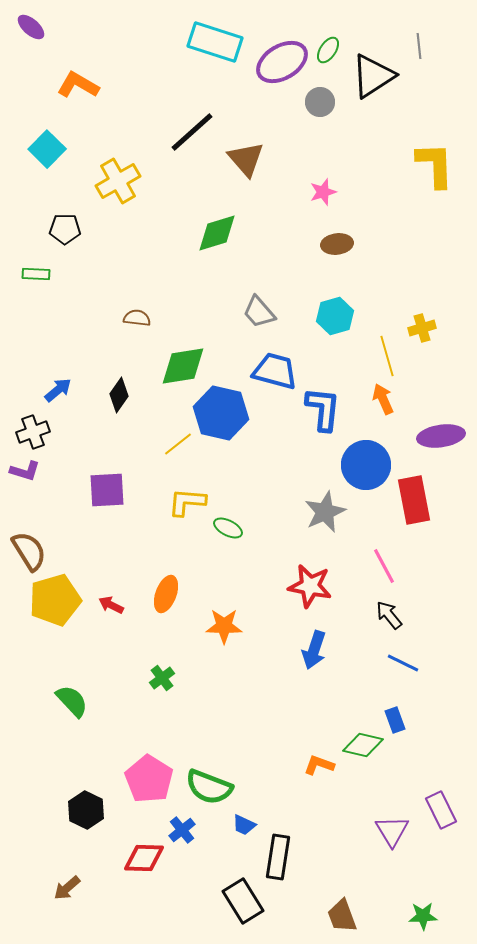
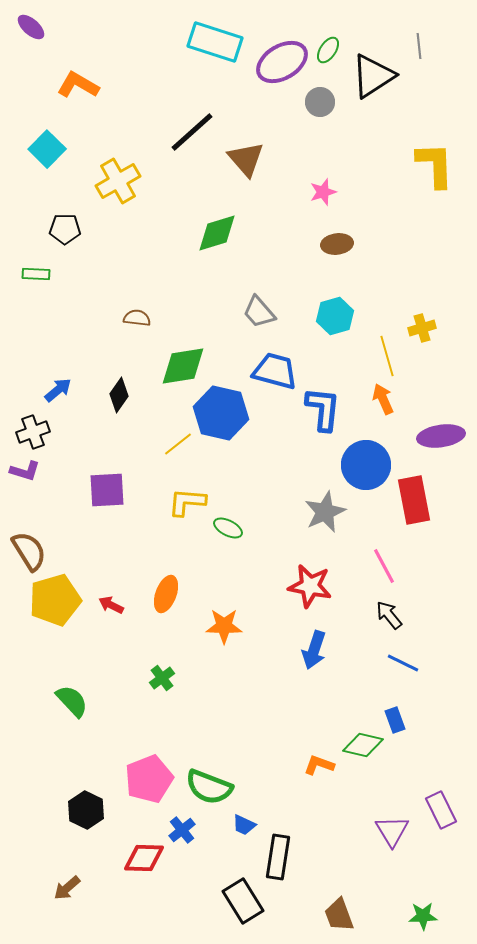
pink pentagon at (149, 779): rotated 18 degrees clockwise
brown trapezoid at (342, 916): moved 3 px left, 1 px up
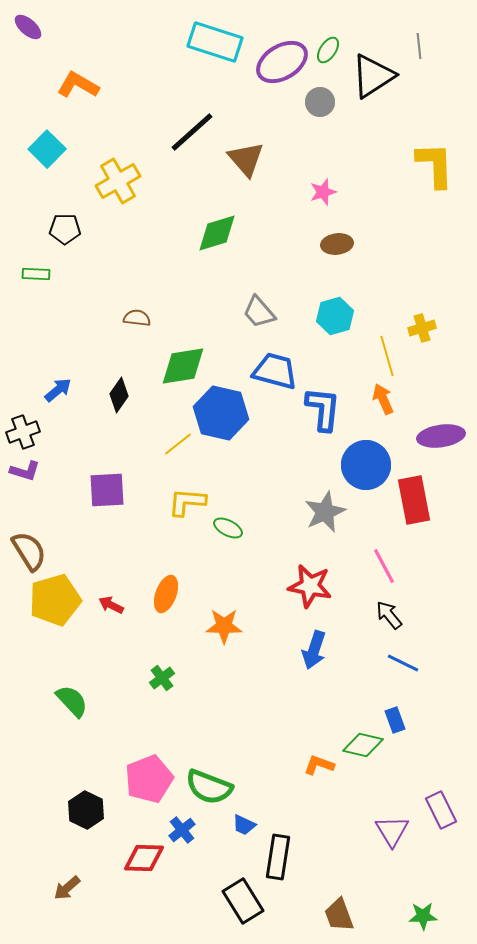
purple ellipse at (31, 27): moved 3 px left
black cross at (33, 432): moved 10 px left
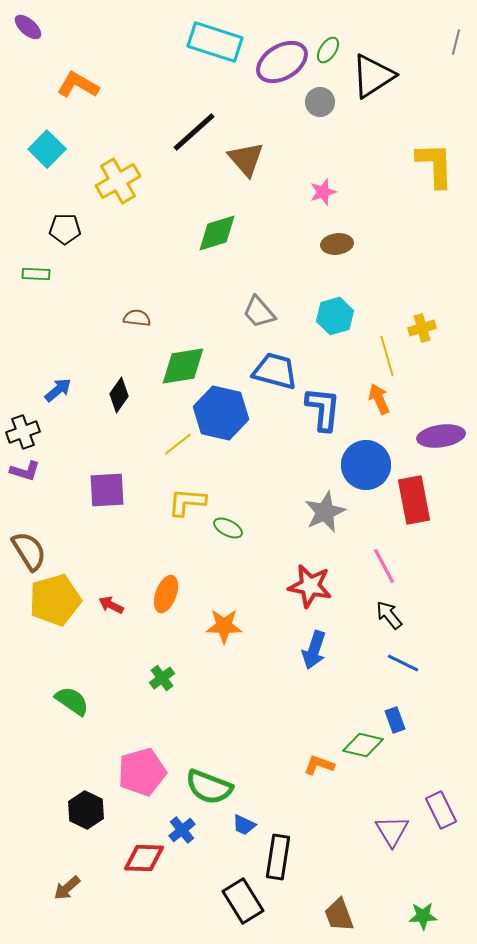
gray line at (419, 46): moved 37 px right, 4 px up; rotated 20 degrees clockwise
black line at (192, 132): moved 2 px right
orange arrow at (383, 399): moved 4 px left
green semicircle at (72, 701): rotated 12 degrees counterclockwise
pink pentagon at (149, 779): moved 7 px left, 7 px up; rotated 6 degrees clockwise
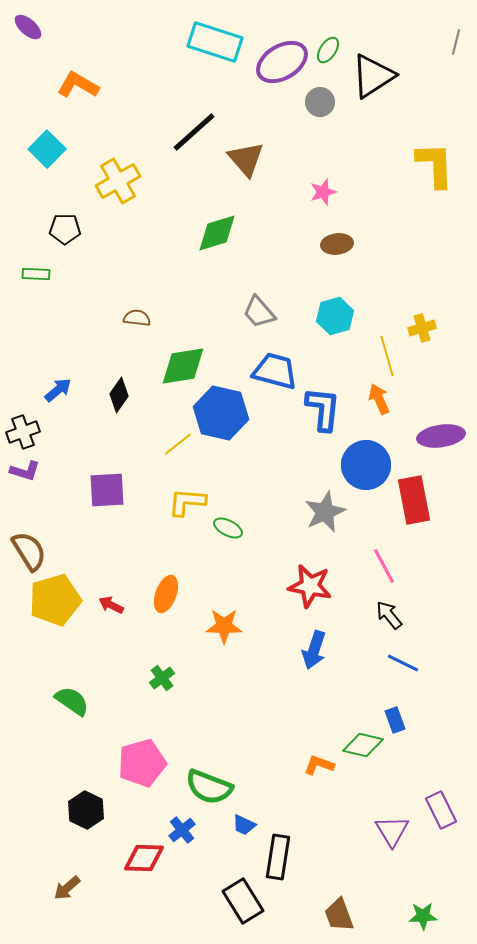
pink pentagon at (142, 772): moved 9 px up
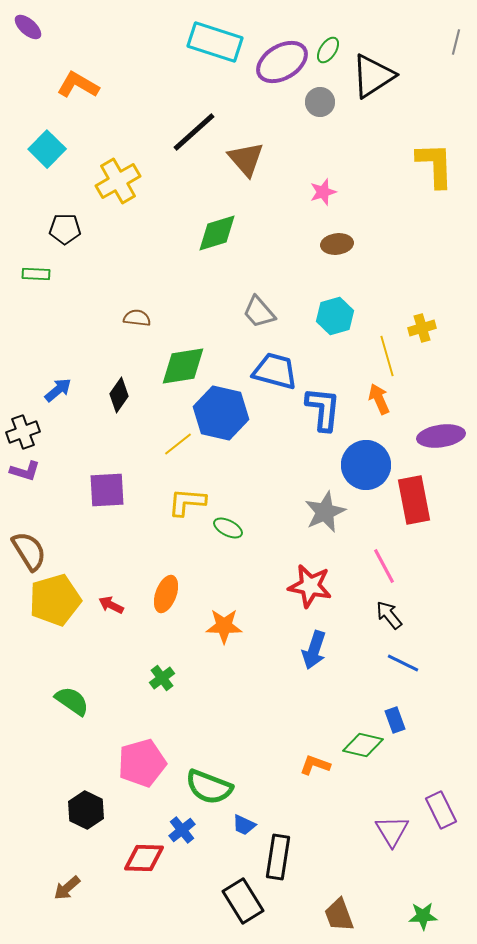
orange L-shape at (319, 765): moved 4 px left
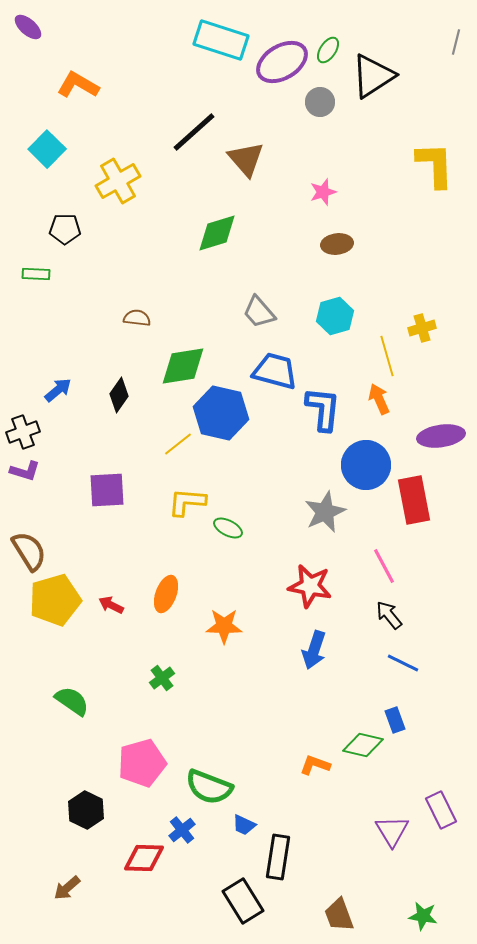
cyan rectangle at (215, 42): moved 6 px right, 2 px up
green star at (423, 916): rotated 12 degrees clockwise
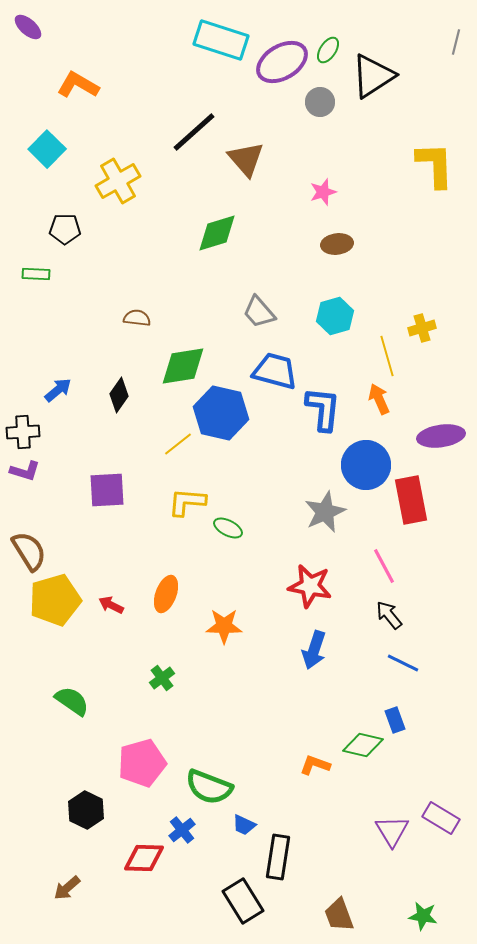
black cross at (23, 432): rotated 16 degrees clockwise
red rectangle at (414, 500): moved 3 px left
purple rectangle at (441, 810): moved 8 px down; rotated 33 degrees counterclockwise
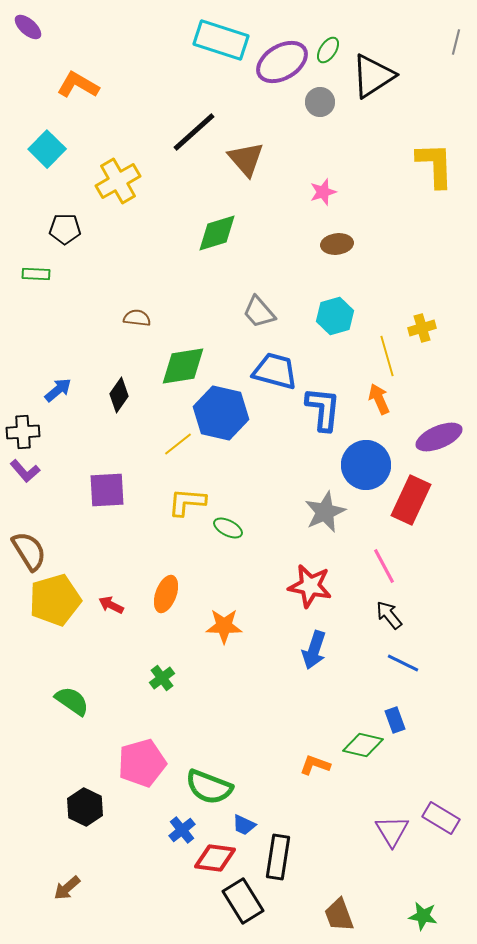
purple ellipse at (441, 436): moved 2 px left, 1 px down; rotated 15 degrees counterclockwise
purple L-shape at (25, 471): rotated 32 degrees clockwise
red rectangle at (411, 500): rotated 36 degrees clockwise
black hexagon at (86, 810): moved 1 px left, 3 px up
red diamond at (144, 858): moved 71 px right; rotated 6 degrees clockwise
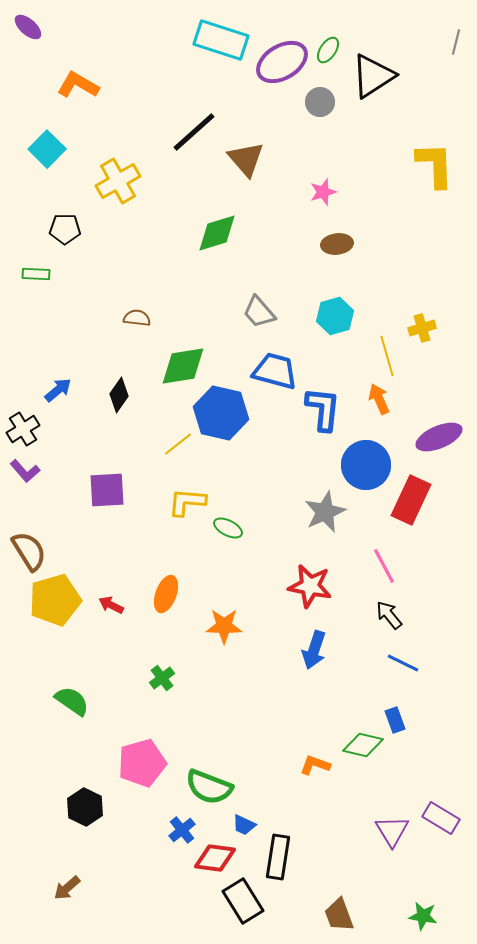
black cross at (23, 432): moved 3 px up; rotated 28 degrees counterclockwise
